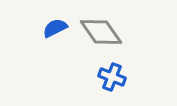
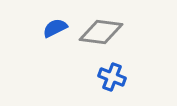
gray diamond: rotated 48 degrees counterclockwise
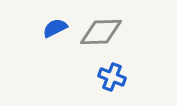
gray diamond: rotated 9 degrees counterclockwise
